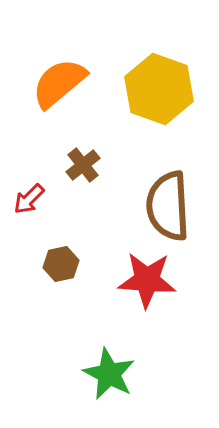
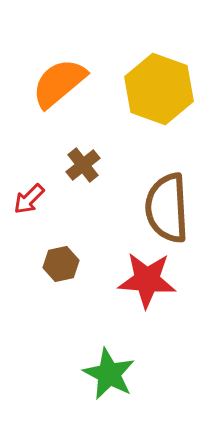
brown semicircle: moved 1 px left, 2 px down
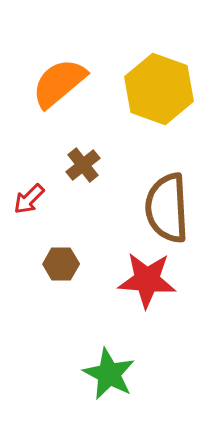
brown hexagon: rotated 12 degrees clockwise
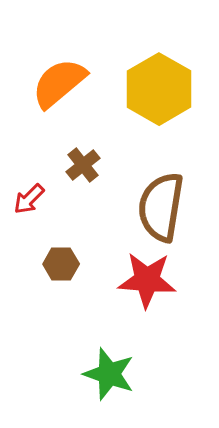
yellow hexagon: rotated 10 degrees clockwise
brown semicircle: moved 6 px left, 1 px up; rotated 12 degrees clockwise
green star: rotated 8 degrees counterclockwise
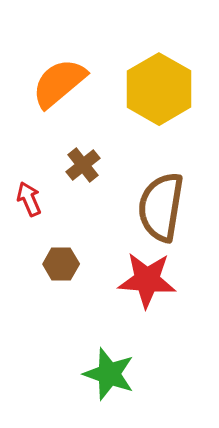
red arrow: rotated 112 degrees clockwise
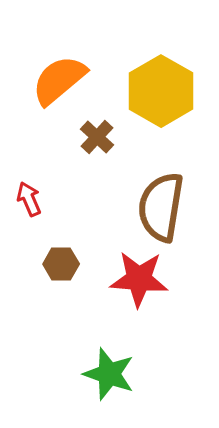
orange semicircle: moved 3 px up
yellow hexagon: moved 2 px right, 2 px down
brown cross: moved 14 px right, 28 px up; rotated 8 degrees counterclockwise
red star: moved 8 px left, 1 px up
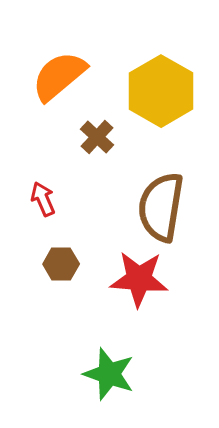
orange semicircle: moved 4 px up
red arrow: moved 14 px right
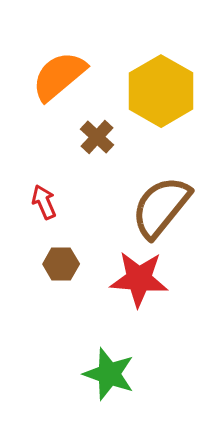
red arrow: moved 1 px right, 3 px down
brown semicircle: rotated 30 degrees clockwise
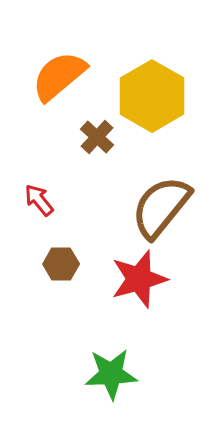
yellow hexagon: moved 9 px left, 5 px down
red arrow: moved 5 px left, 2 px up; rotated 16 degrees counterclockwise
red star: rotated 20 degrees counterclockwise
green star: moved 2 px right; rotated 22 degrees counterclockwise
